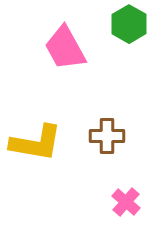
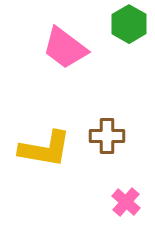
pink trapezoid: rotated 24 degrees counterclockwise
yellow L-shape: moved 9 px right, 6 px down
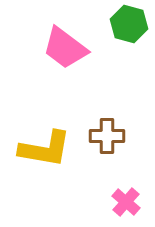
green hexagon: rotated 15 degrees counterclockwise
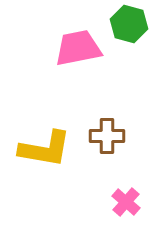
pink trapezoid: moved 13 px right; rotated 132 degrees clockwise
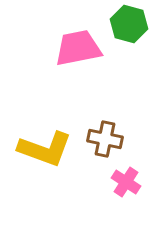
brown cross: moved 2 px left, 3 px down; rotated 12 degrees clockwise
yellow L-shape: rotated 10 degrees clockwise
pink cross: moved 20 px up; rotated 8 degrees counterclockwise
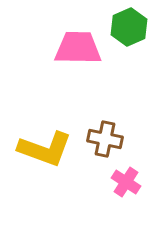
green hexagon: moved 3 px down; rotated 21 degrees clockwise
pink trapezoid: rotated 12 degrees clockwise
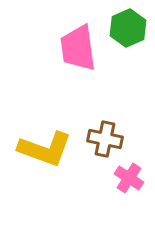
green hexagon: moved 1 px left, 1 px down
pink trapezoid: rotated 99 degrees counterclockwise
pink cross: moved 3 px right, 4 px up
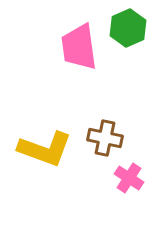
pink trapezoid: moved 1 px right, 1 px up
brown cross: moved 1 px up
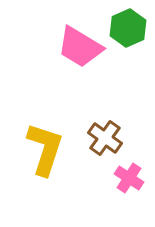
pink trapezoid: moved 1 px right; rotated 51 degrees counterclockwise
brown cross: rotated 24 degrees clockwise
yellow L-shape: rotated 92 degrees counterclockwise
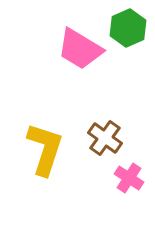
pink trapezoid: moved 2 px down
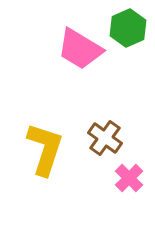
pink cross: rotated 12 degrees clockwise
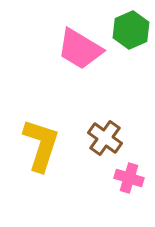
green hexagon: moved 3 px right, 2 px down
yellow L-shape: moved 4 px left, 4 px up
pink cross: rotated 28 degrees counterclockwise
